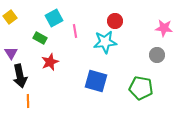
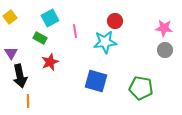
cyan square: moved 4 px left
gray circle: moved 8 px right, 5 px up
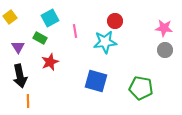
purple triangle: moved 7 px right, 6 px up
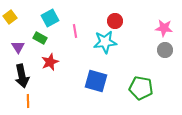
black arrow: moved 2 px right
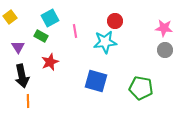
green rectangle: moved 1 px right, 2 px up
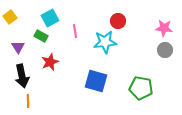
red circle: moved 3 px right
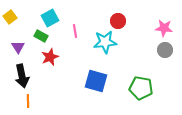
red star: moved 5 px up
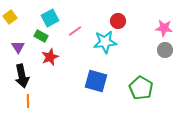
pink line: rotated 64 degrees clockwise
green pentagon: rotated 20 degrees clockwise
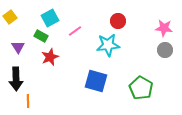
cyan star: moved 3 px right, 3 px down
black arrow: moved 6 px left, 3 px down; rotated 10 degrees clockwise
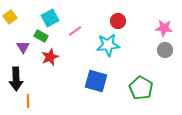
purple triangle: moved 5 px right
